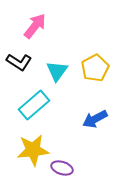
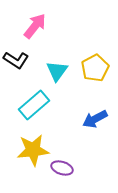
black L-shape: moved 3 px left, 2 px up
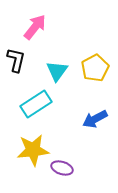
pink arrow: moved 1 px down
black L-shape: rotated 110 degrees counterclockwise
cyan rectangle: moved 2 px right, 1 px up; rotated 8 degrees clockwise
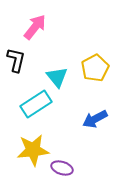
cyan triangle: moved 6 px down; rotated 15 degrees counterclockwise
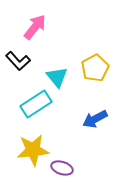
black L-shape: moved 2 px right, 1 px down; rotated 125 degrees clockwise
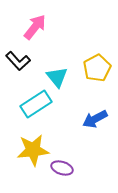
yellow pentagon: moved 2 px right
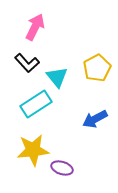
pink arrow: rotated 12 degrees counterclockwise
black L-shape: moved 9 px right, 2 px down
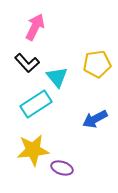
yellow pentagon: moved 4 px up; rotated 20 degrees clockwise
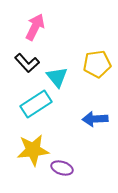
blue arrow: rotated 25 degrees clockwise
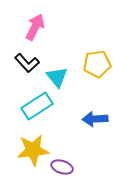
cyan rectangle: moved 1 px right, 2 px down
purple ellipse: moved 1 px up
